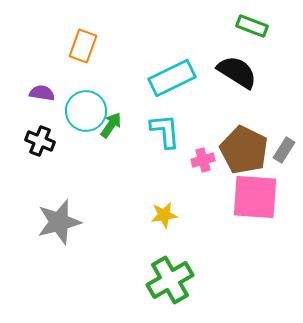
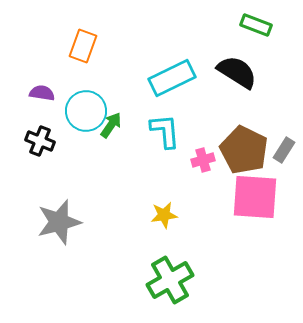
green rectangle: moved 4 px right, 1 px up
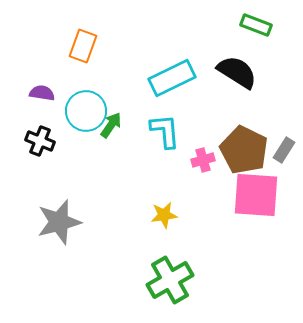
pink square: moved 1 px right, 2 px up
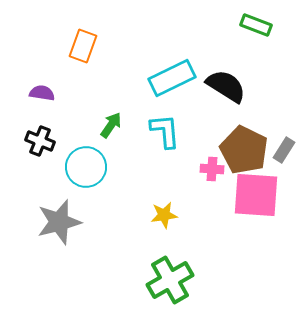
black semicircle: moved 11 px left, 14 px down
cyan circle: moved 56 px down
pink cross: moved 9 px right, 9 px down; rotated 20 degrees clockwise
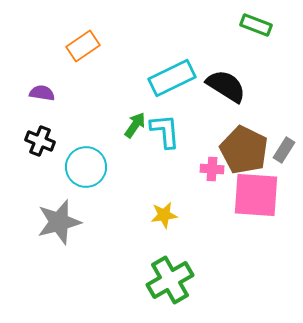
orange rectangle: rotated 36 degrees clockwise
green arrow: moved 24 px right
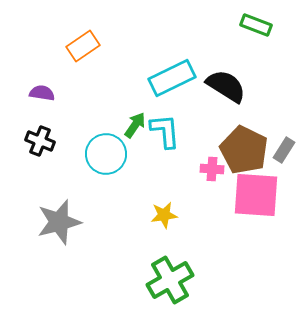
cyan circle: moved 20 px right, 13 px up
